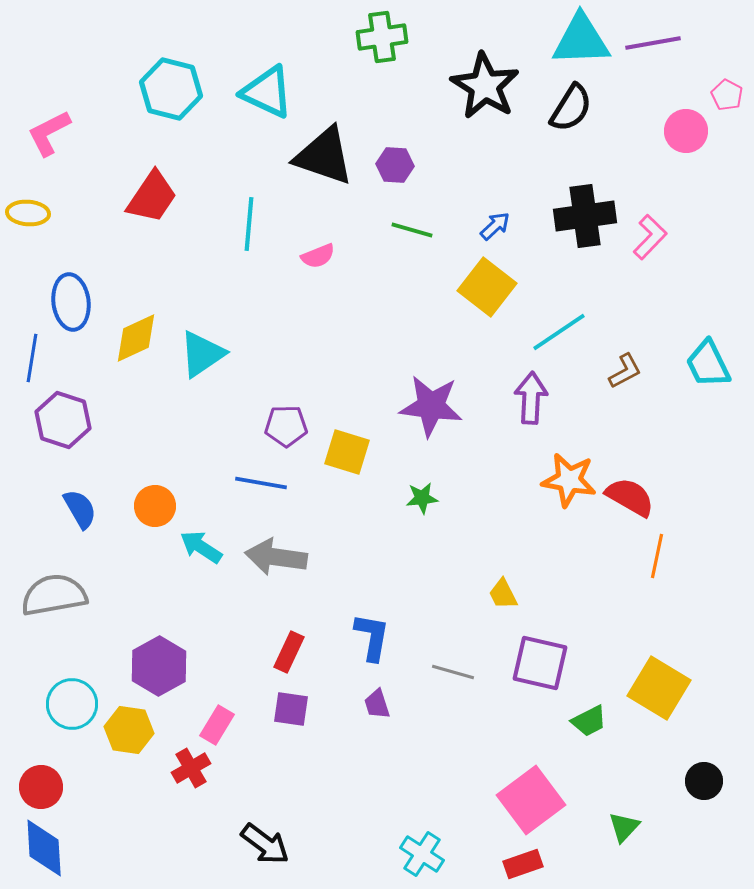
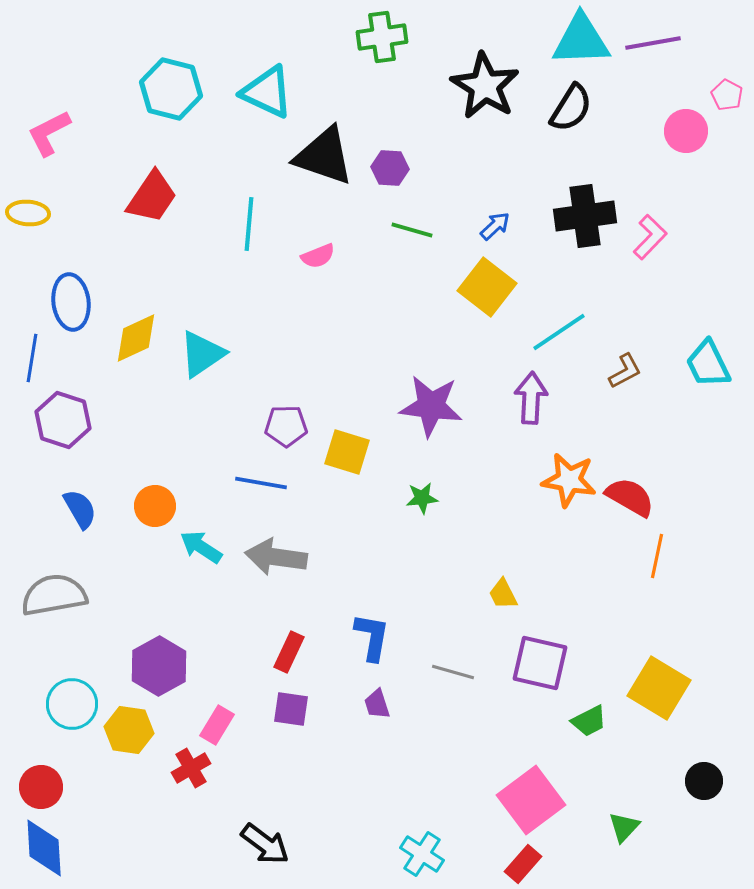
purple hexagon at (395, 165): moved 5 px left, 3 px down
red rectangle at (523, 864): rotated 30 degrees counterclockwise
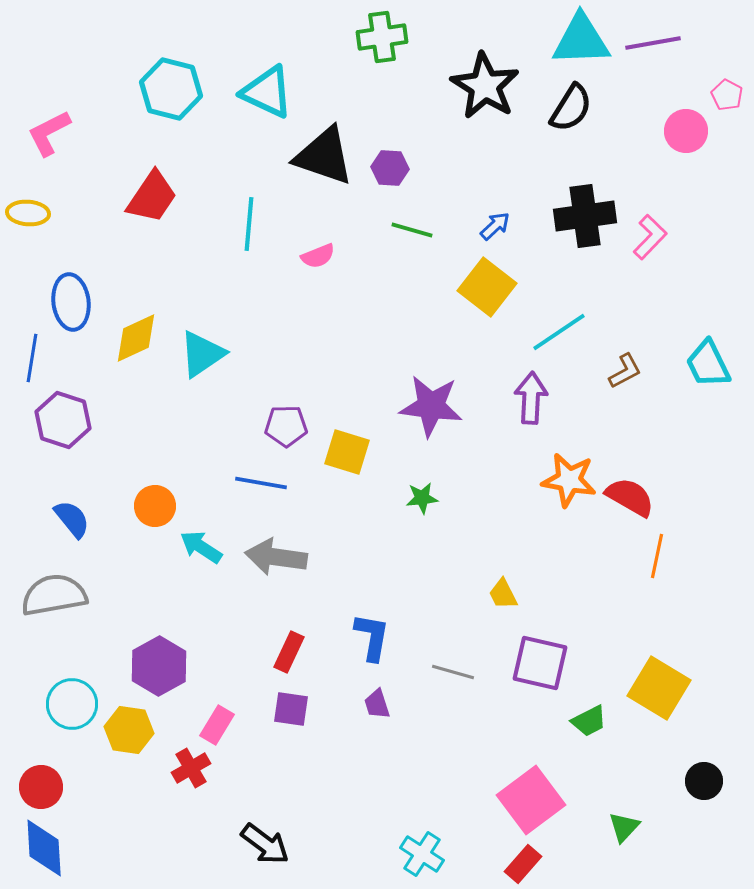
blue semicircle at (80, 509): moved 8 px left, 10 px down; rotated 9 degrees counterclockwise
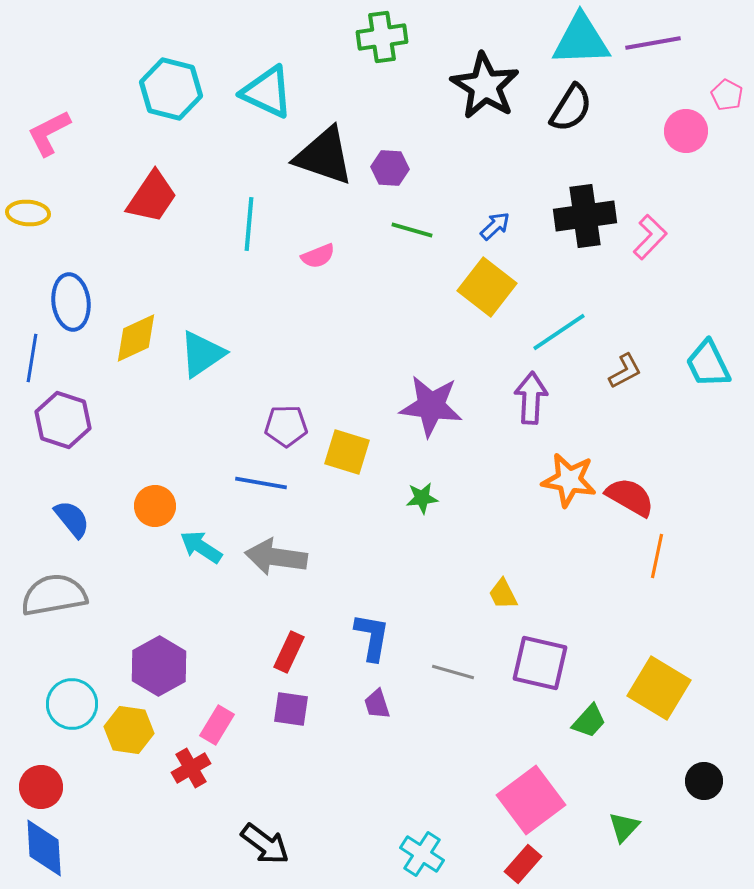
green trapezoid at (589, 721): rotated 21 degrees counterclockwise
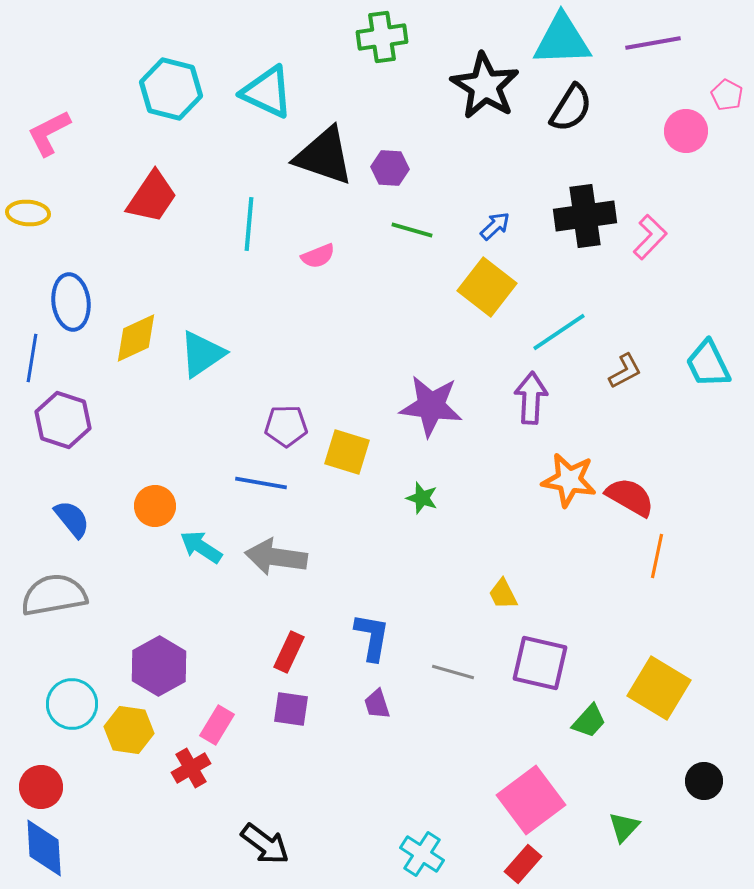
cyan triangle at (581, 40): moved 19 px left
green star at (422, 498): rotated 24 degrees clockwise
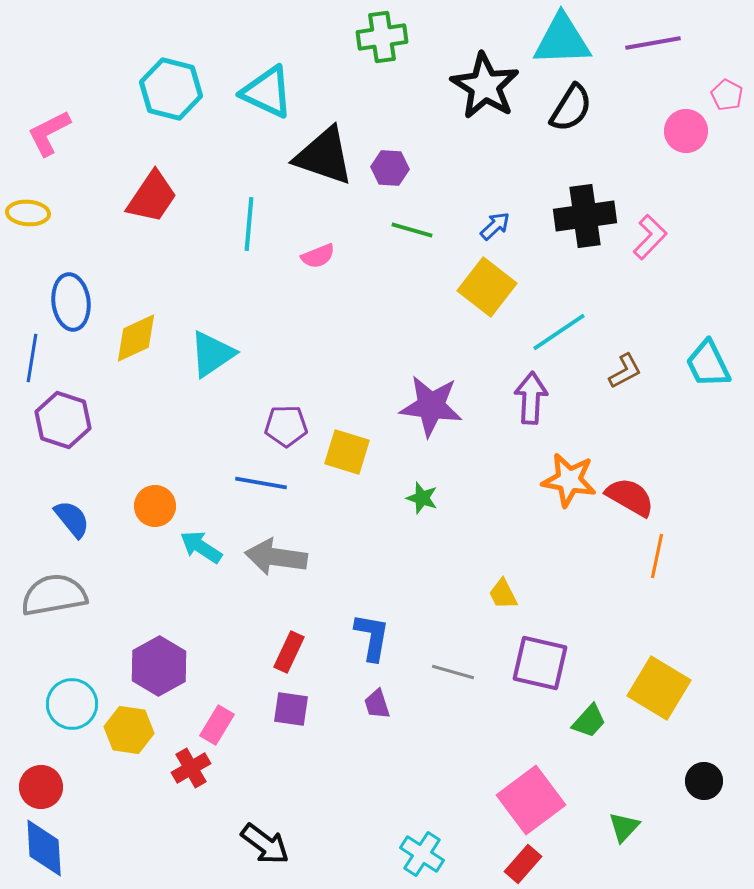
cyan triangle at (202, 354): moved 10 px right
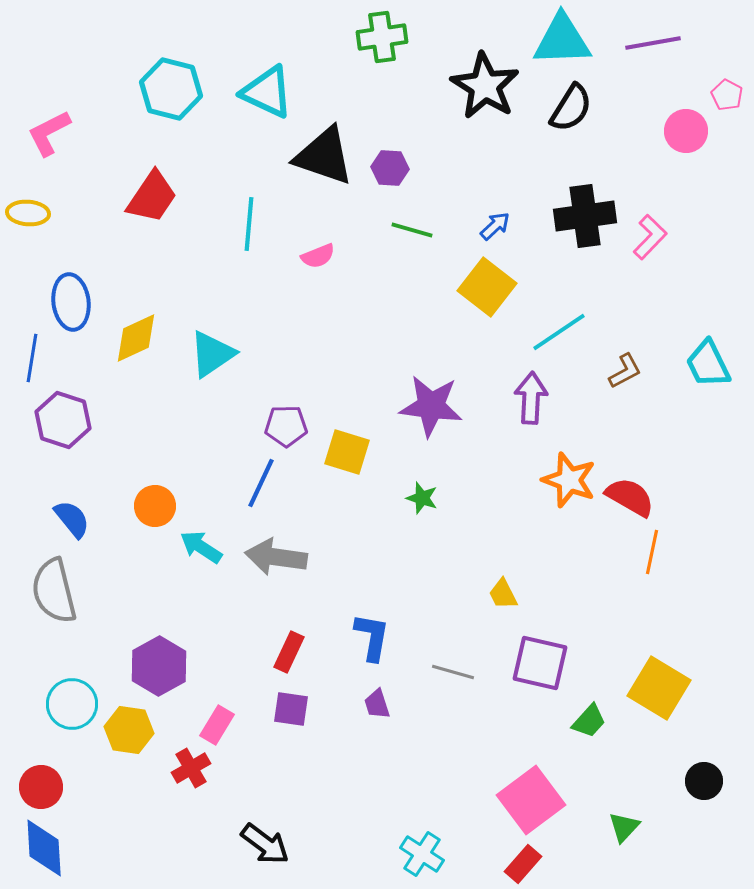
orange star at (569, 480): rotated 10 degrees clockwise
blue line at (261, 483): rotated 75 degrees counterclockwise
orange line at (657, 556): moved 5 px left, 4 px up
gray semicircle at (54, 595): moved 4 px up; rotated 94 degrees counterclockwise
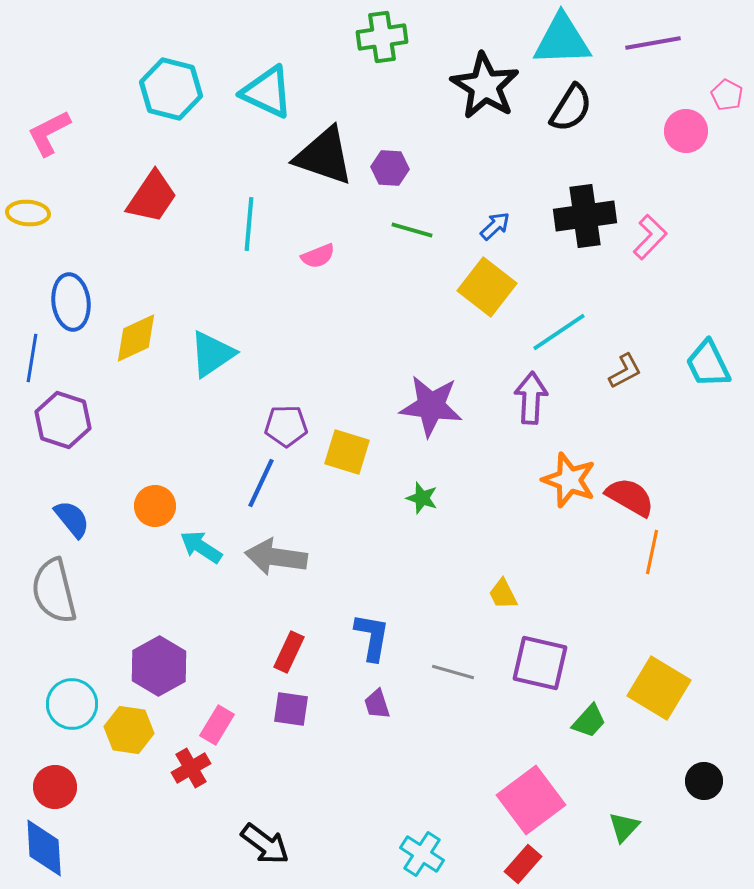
red circle at (41, 787): moved 14 px right
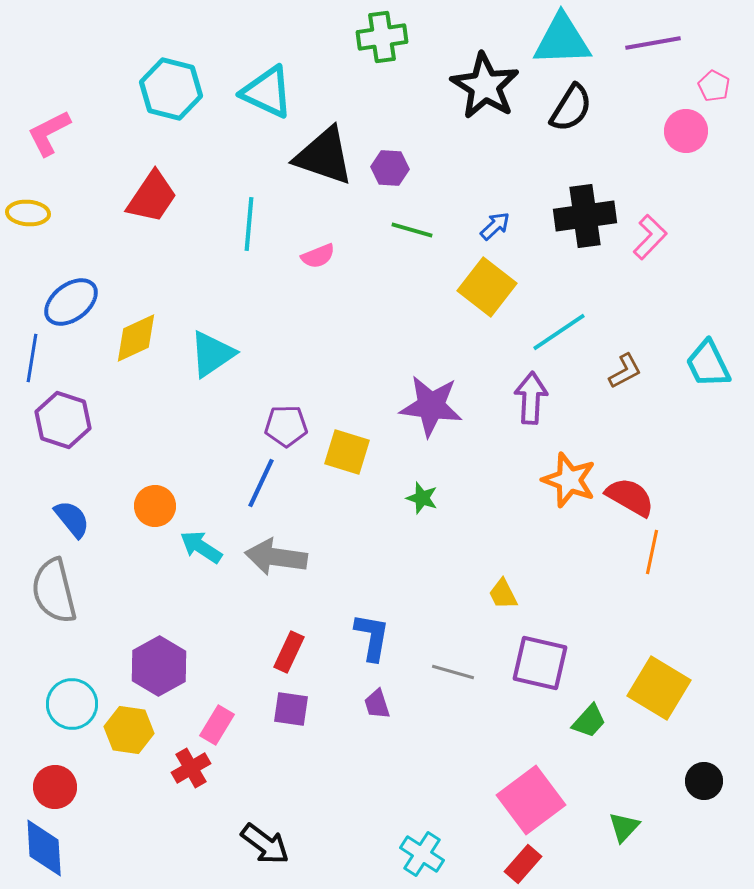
pink pentagon at (727, 95): moved 13 px left, 9 px up
blue ellipse at (71, 302): rotated 60 degrees clockwise
